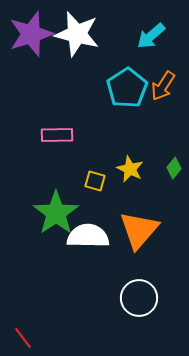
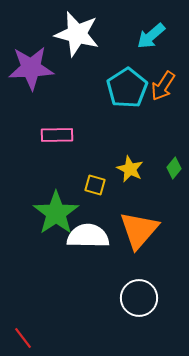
purple star: moved 34 px down; rotated 15 degrees clockwise
yellow square: moved 4 px down
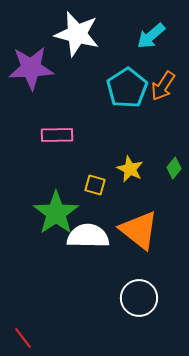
orange triangle: rotated 33 degrees counterclockwise
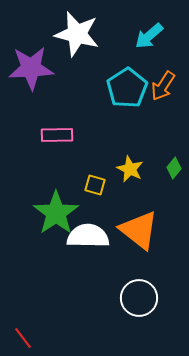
cyan arrow: moved 2 px left
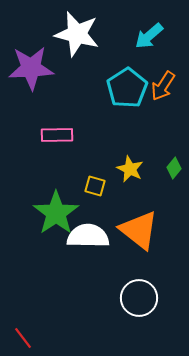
yellow square: moved 1 px down
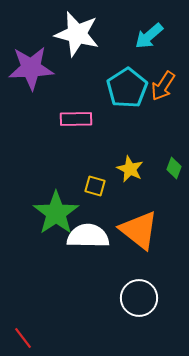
pink rectangle: moved 19 px right, 16 px up
green diamond: rotated 20 degrees counterclockwise
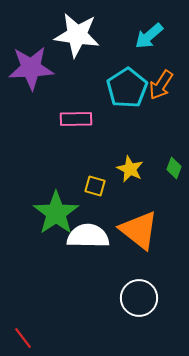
white star: moved 1 px down; rotated 6 degrees counterclockwise
orange arrow: moved 2 px left, 1 px up
